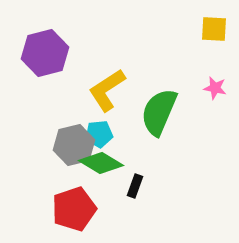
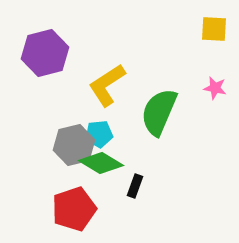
yellow L-shape: moved 5 px up
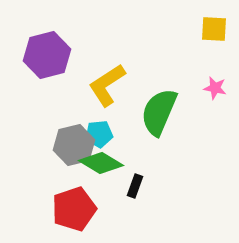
purple hexagon: moved 2 px right, 2 px down
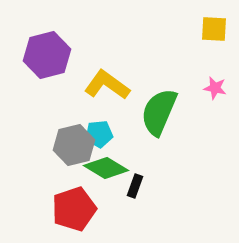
yellow L-shape: rotated 69 degrees clockwise
green diamond: moved 5 px right, 5 px down
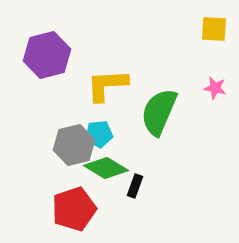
yellow L-shape: rotated 39 degrees counterclockwise
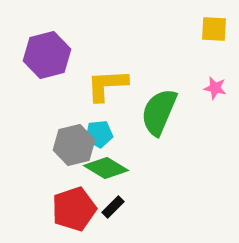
black rectangle: moved 22 px left, 21 px down; rotated 25 degrees clockwise
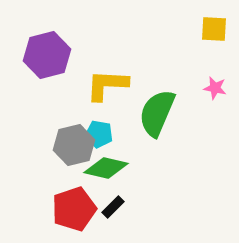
yellow L-shape: rotated 6 degrees clockwise
green semicircle: moved 2 px left, 1 px down
cyan pentagon: rotated 16 degrees clockwise
green diamond: rotated 18 degrees counterclockwise
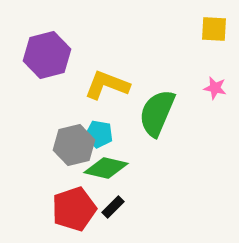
yellow L-shape: rotated 18 degrees clockwise
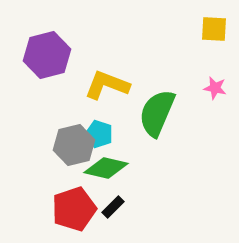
cyan pentagon: rotated 8 degrees clockwise
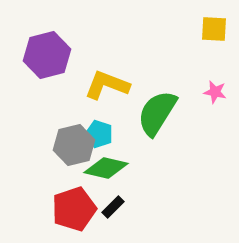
pink star: moved 4 px down
green semicircle: rotated 9 degrees clockwise
